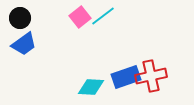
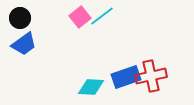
cyan line: moved 1 px left
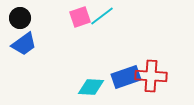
pink square: rotated 20 degrees clockwise
red cross: rotated 16 degrees clockwise
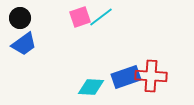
cyan line: moved 1 px left, 1 px down
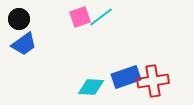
black circle: moved 1 px left, 1 px down
red cross: moved 2 px right, 5 px down; rotated 12 degrees counterclockwise
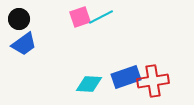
cyan line: rotated 10 degrees clockwise
cyan diamond: moved 2 px left, 3 px up
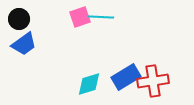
cyan line: rotated 30 degrees clockwise
blue rectangle: rotated 12 degrees counterclockwise
cyan diamond: rotated 20 degrees counterclockwise
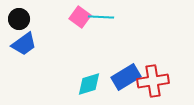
pink square: rotated 35 degrees counterclockwise
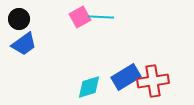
pink square: rotated 25 degrees clockwise
cyan diamond: moved 3 px down
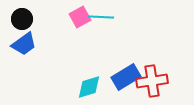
black circle: moved 3 px right
red cross: moved 1 px left
